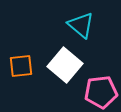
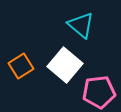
orange square: rotated 25 degrees counterclockwise
pink pentagon: moved 2 px left
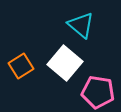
white square: moved 2 px up
pink pentagon: moved 1 px left; rotated 16 degrees clockwise
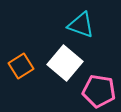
cyan triangle: rotated 20 degrees counterclockwise
pink pentagon: moved 1 px right, 1 px up
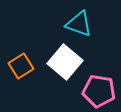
cyan triangle: moved 2 px left, 1 px up
white square: moved 1 px up
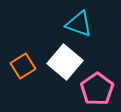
orange square: moved 2 px right
pink pentagon: moved 2 px left, 2 px up; rotated 28 degrees clockwise
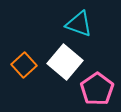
orange square: moved 1 px right, 1 px up; rotated 10 degrees counterclockwise
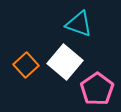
orange square: moved 2 px right
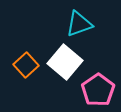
cyan triangle: rotated 40 degrees counterclockwise
pink pentagon: moved 1 px right, 1 px down
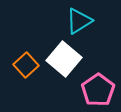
cyan triangle: moved 3 px up; rotated 12 degrees counterclockwise
white square: moved 1 px left, 3 px up
